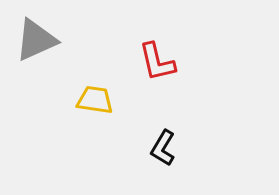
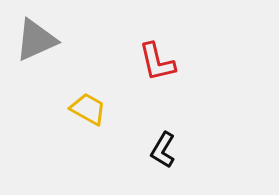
yellow trapezoid: moved 7 px left, 9 px down; rotated 21 degrees clockwise
black L-shape: moved 2 px down
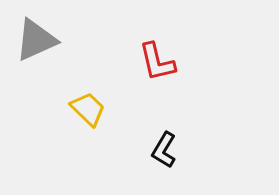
yellow trapezoid: rotated 15 degrees clockwise
black L-shape: moved 1 px right
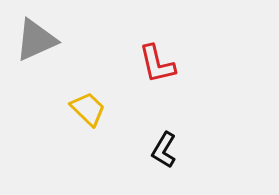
red L-shape: moved 2 px down
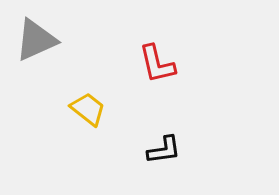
yellow trapezoid: rotated 6 degrees counterclockwise
black L-shape: rotated 129 degrees counterclockwise
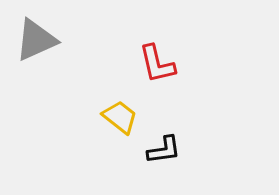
yellow trapezoid: moved 32 px right, 8 px down
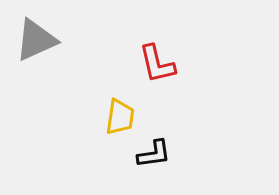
yellow trapezoid: rotated 60 degrees clockwise
black L-shape: moved 10 px left, 4 px down
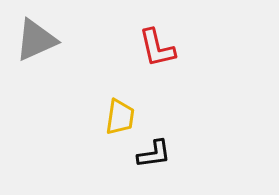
red L-shape: moved 16 px up
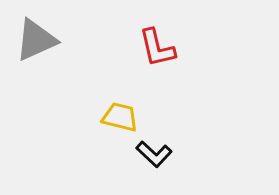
yellow trapezoid: rotated 84 degrees counterclockwise
black L-shape: rotated 51 degrees clockwise
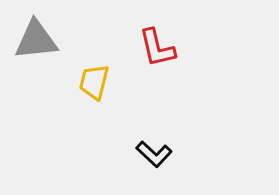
gray triangle: rotated 18 degrees clockwise
yellow trapezoid: moved 26 px left, 35 px up; rotated 90 degrees counterclockwise
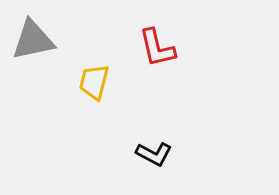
gray triangle: moved 3 px left; rotated 6 degrees counterclockwise
black L-shape: rotated 15 degrees counterclockwise
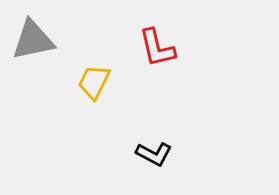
yellow trapezoid: rotated 12 degrees clockwise
